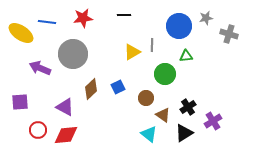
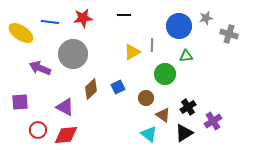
blue line: moved 3 px right
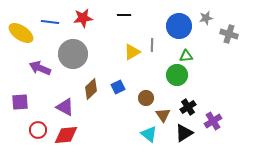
green circle: moved 12 px right, 1 px down
brown triangle: rotated 21 degrees clockwise
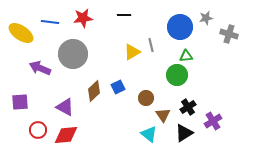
blue circle: moved 1 px right, 1 px down
gray line: moved 1 px left; rotated 16 degrees counterclockwise
brown diamond: moved 3 px right, 2 px down
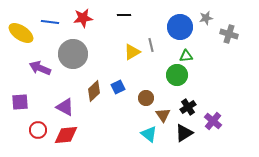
purple cross: rotated 18 degrees counterclockwise
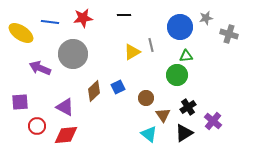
red circle: moved 1 px left, 4 px up
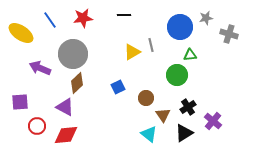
blue line: moved 2 px up; rotated 48 degrees clockwise
green triangle: moved 4 px right, 1 px up
brown diamond: moved 17 px left, 8 px up
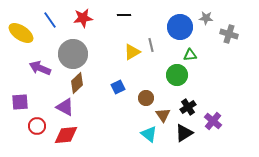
gray star: rotated 16 degrees clockwise
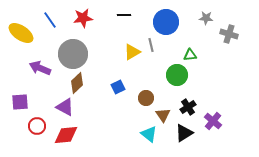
blue circle: moved 14 px left, 5 px up
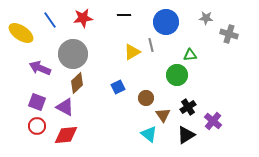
purple square: moved 17 px right; rotated 24 degrees clockwise
black triangle: moved 2 px right, 2 px down
